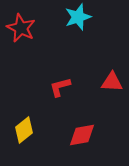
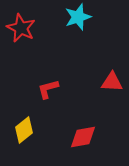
red L-shape: moved 12 px left, 2 px down
red diamond: moved 1 px right, 2 px down
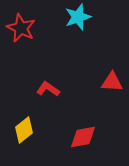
red L-shape: rotated 50 degrees clockwise
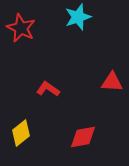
yellow diamond: moved 3 px left, 3 px down
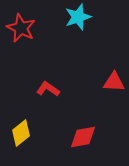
red triangle: moved 2 px right
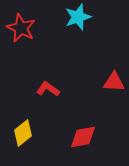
yellow diamond: moved 2 px right
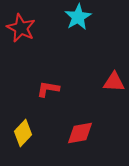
cyan star: rotated 12 degrees counterclockwise
red L-shape: rotated 25 degrees counterclockwise
yellow diamond: rotated 8 degrees counterclockwise
red diamond: moved 3 px left, 4 px up
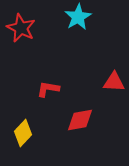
red diamond: moved 13 px up
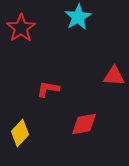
red star: rotated 12 degrees clockwise
red triangle: moved 6 px up
red diamond: moved 4 px right, 4 px down
yellow diamond: moved 3 px left
